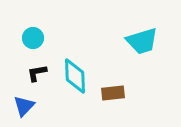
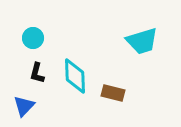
black L-shape: rotated 65 degrees counterclockwise
brown rectangle: rotated 20 degrees clockwise
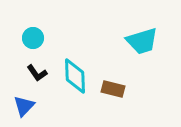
black L-shape: rotated 50 degrees counterclockwise
brown rectangle: moved 4 px up
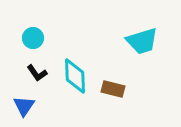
blue triangle: rotated 10 degrees counterclockwise
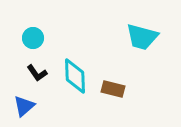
cyan trapezoid: moved 4 px up; rotated 32 degrees clockwise
blue triangle: rotated 15 degrees clockwise
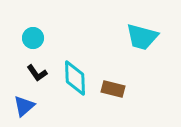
cyan diamond: moved 2 px down
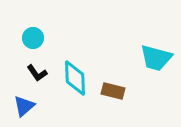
cyan trapezoid: moved 14 px right, 21 px down
brown rectangle: moved 2 px down
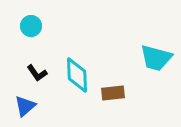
cyan circle: moved 2 px left, 12 px up
cyan diamond: moved 2 px right, 3 px up
brown rectangle: moved 2 px down; rotated 20 degrees counterclockwise
blue triangle: moved 1 px right
